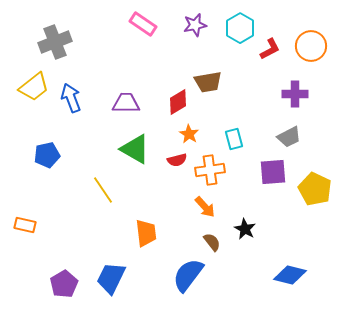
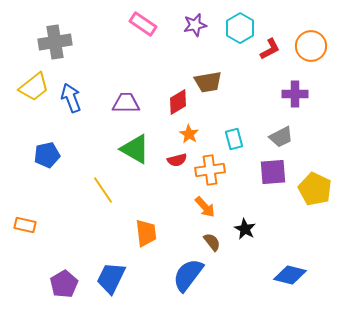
gray cross: rotated 12 degrees clockwise
gray trapezoid: moved 8 px left
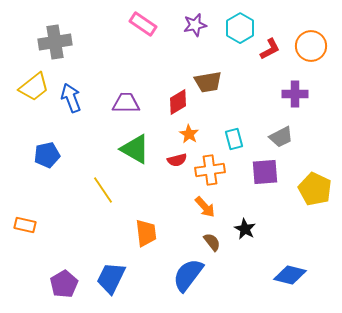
purple square: moved 8 px left
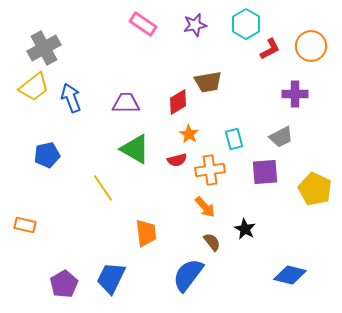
cyan hexagon: moved 6 px right, 4 px up
gray cross: moved 11 px left, 6 px down; rotated 20 degrees counterclockwise
yellow line: moved 2 px up
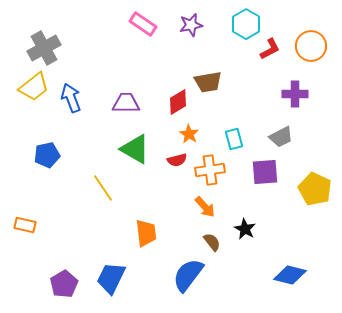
purple star: moved 4 px left
